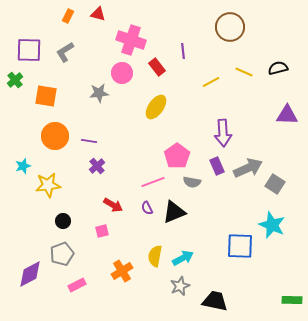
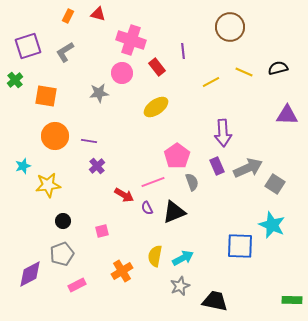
purple square at (29, 50): moved 1 px left, 4 px up; rotated 20 degrees counterclockwise
yellow ellipse at (156, 107): rotated 20 degrees clockwise
gray semicircle at (192, 182): rotated 120 degrees counterclockwise
red arrow at (113, 205): moved 11 px right, 10 px up
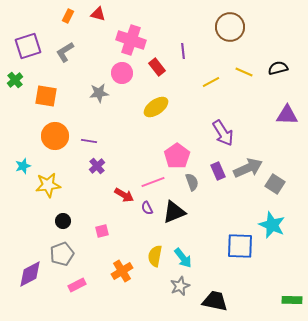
purple arrow at (223, 133): rotated 28 degrees counterclockwise
purple rectangle at (217, 166): moved 1 px right, 5 px down
cyan arrow at (183, 258): rotated 80 degrees clockwise
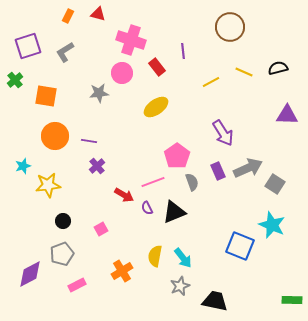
pink square at (102, 231): moved 1 px left, 2 px up; rotated 16 degrees counterclockwise
blue square at (240, 246): rotated 20 degrees clockwise
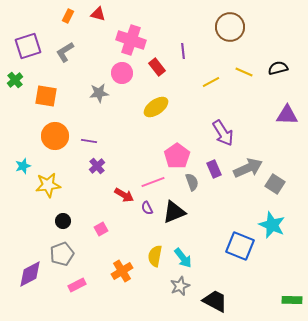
purple rectangle at (218, 171): moved 4 px left, 2 px up
black trapezoid at (215, 301): rotated 16 degrees clockwise
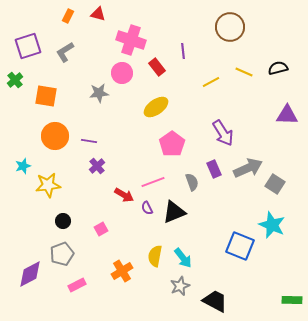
pink pentagon at (177, 156): moved 5 px left, 12 px up
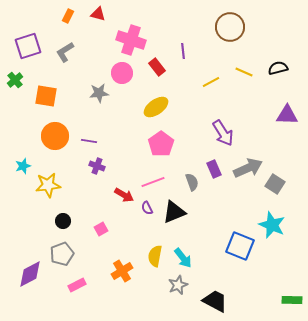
pink pentagon at (172, 144): moved 11 px left
purple cross at (97, 166): rotated 28 degrees counterclockwise
gray star at (180, 286): moved 2 px left, 1 px up
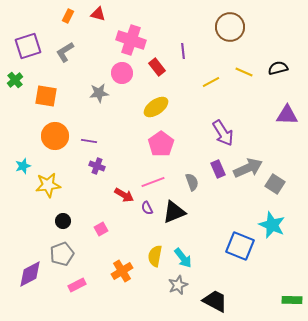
purple rectangle at (214, 169): moved 4 px right
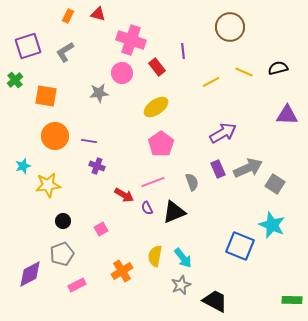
purple arrow at (223, 133): rotated 88 degrees counterclockwise
gray star at (178, 285): moved 3 px right
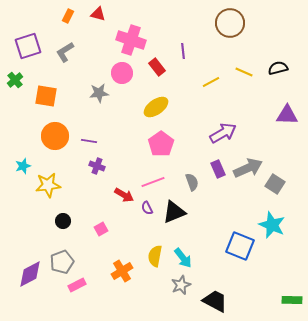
brown circle at (230, 27): moved 4 px up
gray pentagon at (62, 254): moved 8 px down
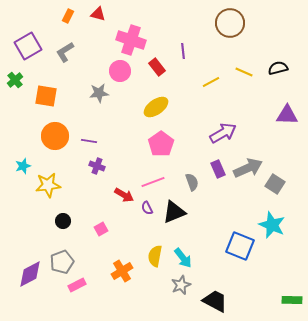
purple square at (28, 46): rotated 12 degrees counterclockwise
pink circle at (122, 73): moved 2 px left, 2 px up
